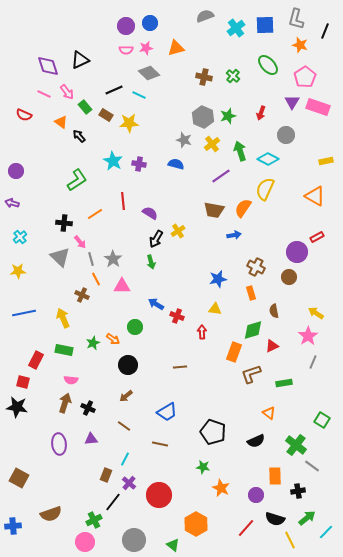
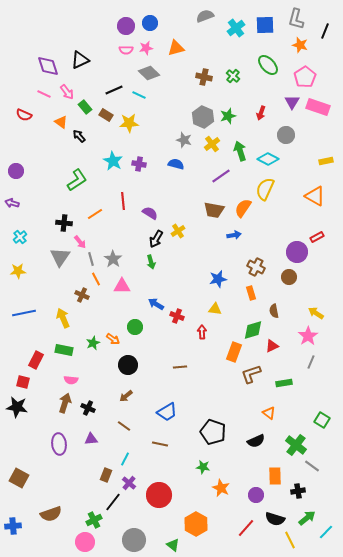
gray triangle at (60, 257): rotated 20 degrees clockwise
gray line at (313, 362): moved 2 px left
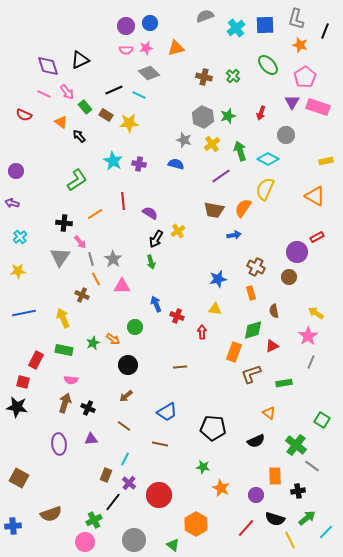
blue arrow at (156, 304): rotated 35 degrees clockwise
black pentagon at (213, 432): moved 4 px up; rotated 15 degrees counterclockwise
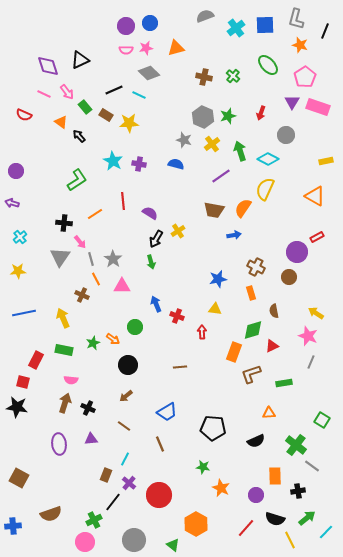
pink star at (308, 336): rotated 18 degrees counterclockwise
orange triangle at (269, 413): rotated 40 degrees counterclockwise
brown line at (160, 444): rotated 56 degrees clockwise
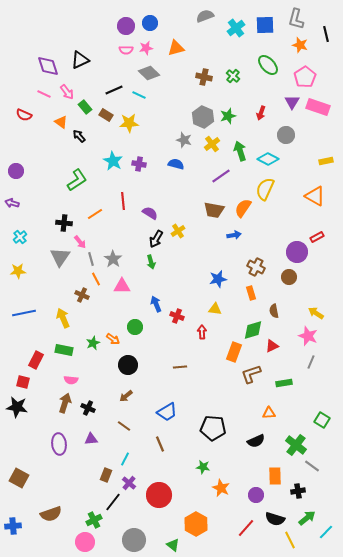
black line at (325, 31): moved 1 px right, 3 px down; rotated 35 degrees counterclockwise
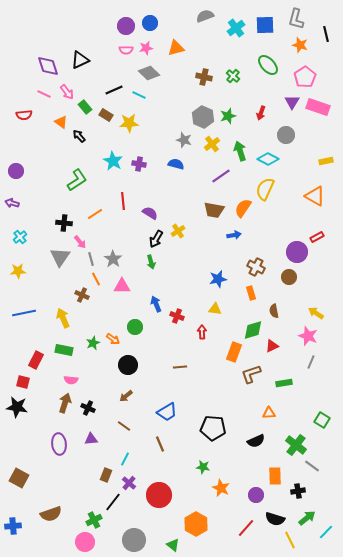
red semicircle at (24, 115): rotated 28 degrees counterclockwise
